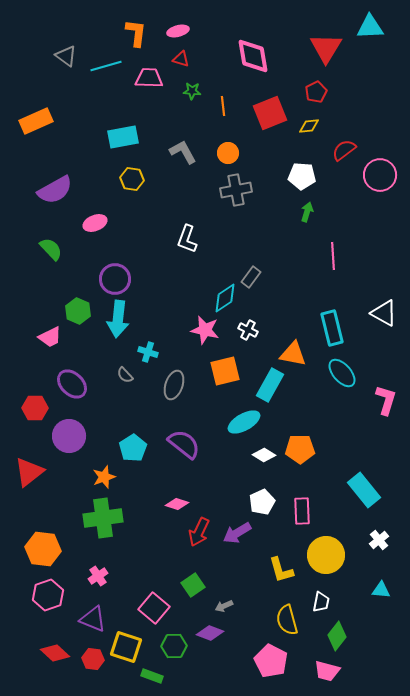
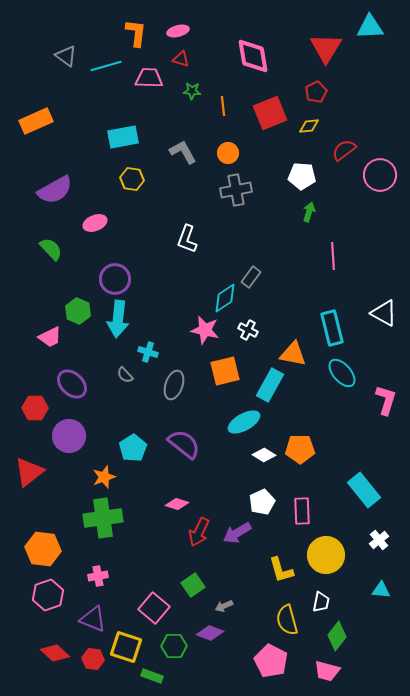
green arrow at (307, 212): moved 2 px right
pink cross at (98, 576): rotated 24 degrees clockwise
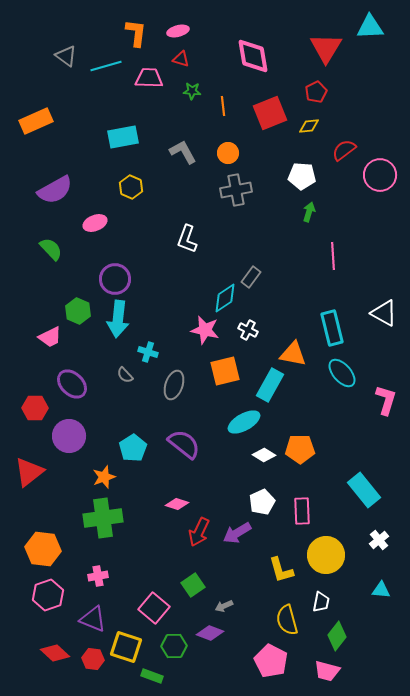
yellow hexagon at (132, 179): moved 1 px left, 8 px down; rotated 15 degrees clockwise
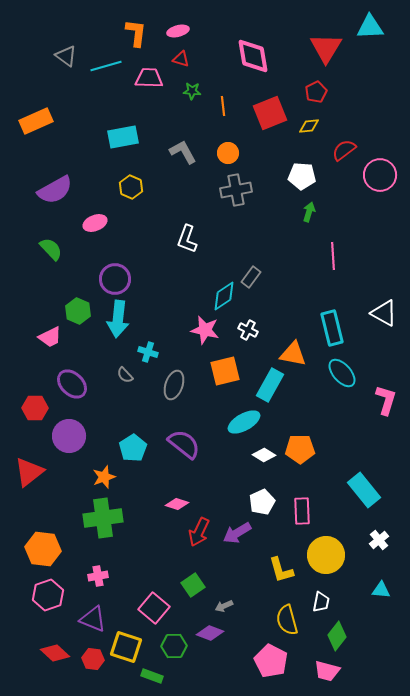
cyan diamond at (225, 298): moved 1 px left, 2 px up
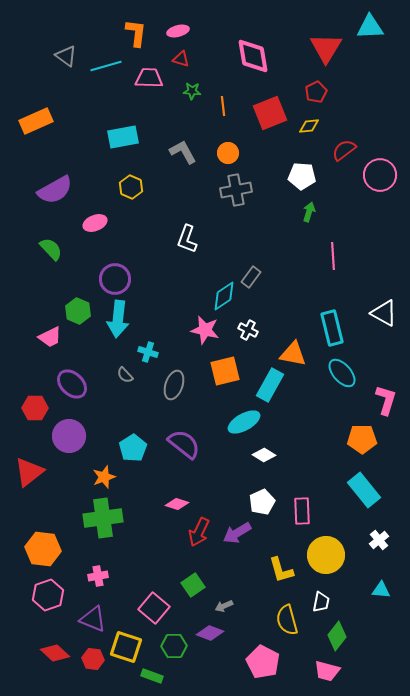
orange pentagon at (300, 449): moved 62 px right, 10 px up
pink pentagon at (271, 661): moved 8 px left, 1 px down
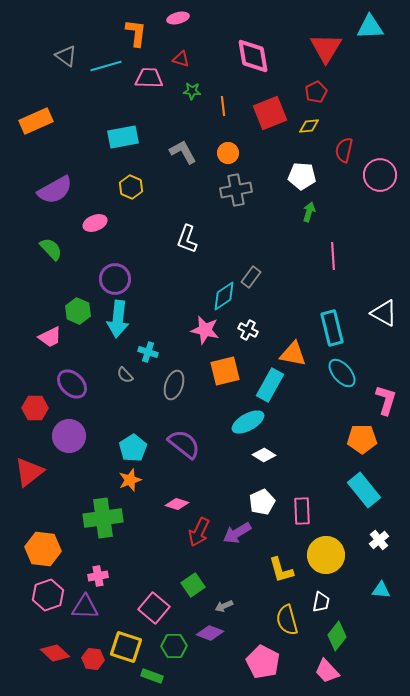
pink ellipse at (178, 31): moved 13 px up
red semicircle at (344, 150): rotated 40 degrees counterclockwise
cyan ellipse at (244, 422): moved 4 px right
orange star at (104, 477): moved 26 px right, 3 px down
purple triangle at (93, 619): moved 8 px left, 12 px up; rotated 20 degrees counterclockwise
pink trapezoid at (327, 671): rotated 32 degrees clockwise
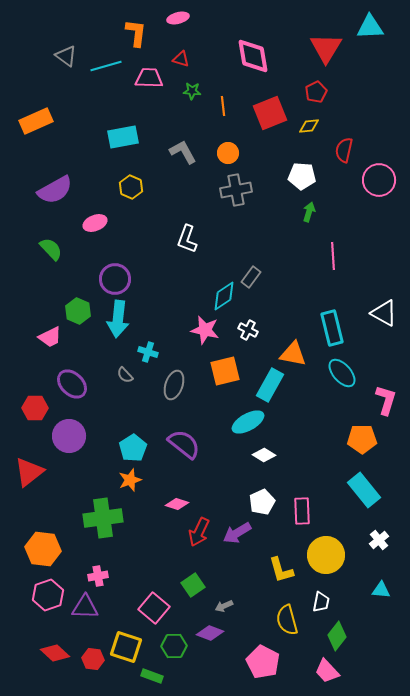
pink circle at (380, 175): moved 1 px left, 5 px down
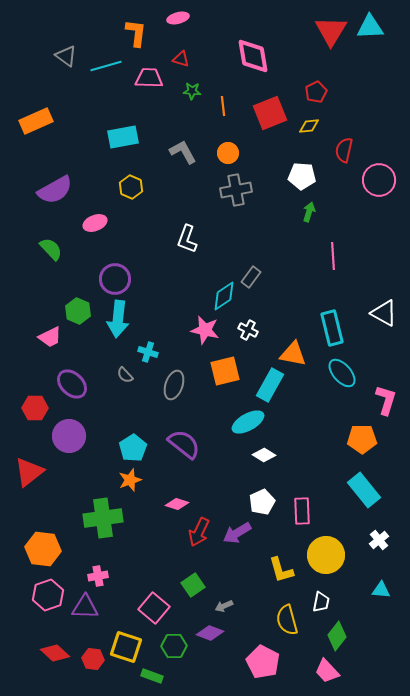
red triangle at (326, 48): moved 5 px right, 17 px up
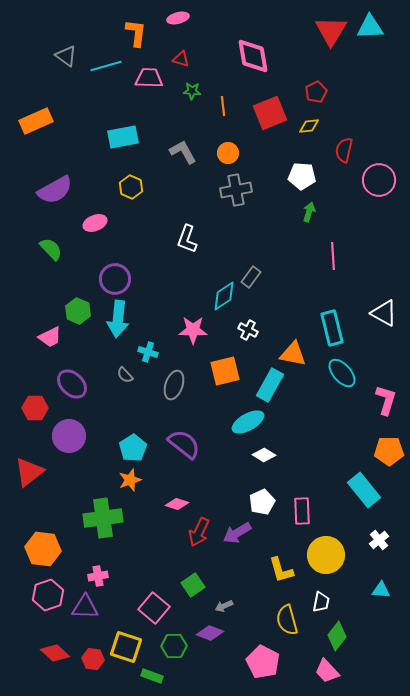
pink star at (205, 330): moved 12 px left; rotated 12 degrees counterclockwise
orange pentagon at (362, 439): moved 27 px right, 12 px down
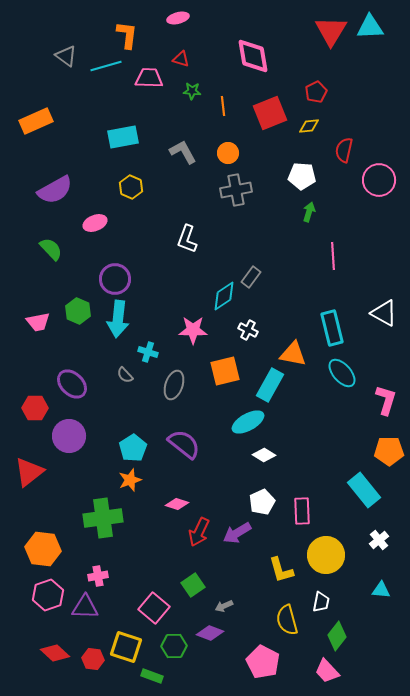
orange L-shape at (136, 33): moved 9 px left, 2 px down
pink trapezoid at (50, 337): moved 12 px left, 15 px up; rotated 15 degrees clockwise
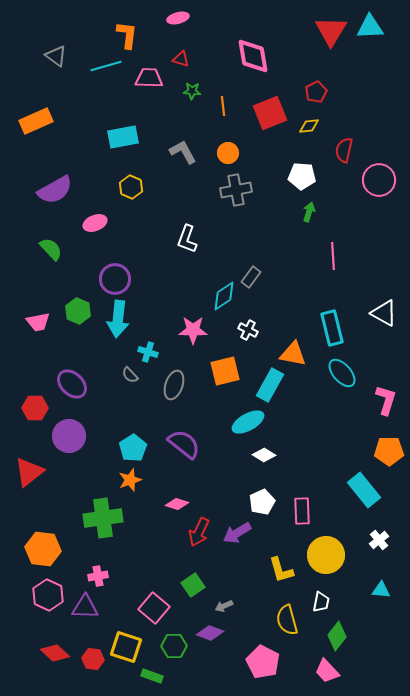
gray triangle at (66, 56): moved 10 px left
gray semicircle at (125, 375): moved 5 px right
pink hexagon at (48, 595): rotated 16 degrees counterclockwise
